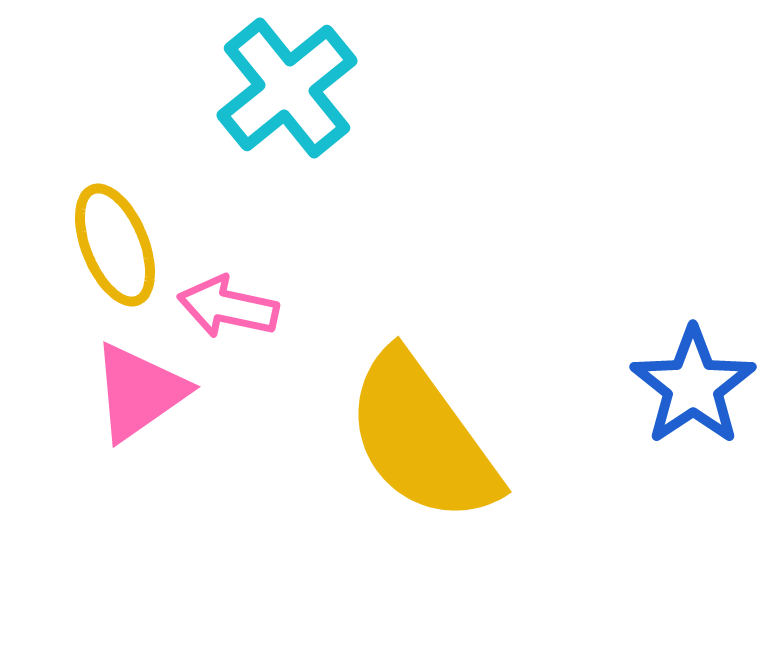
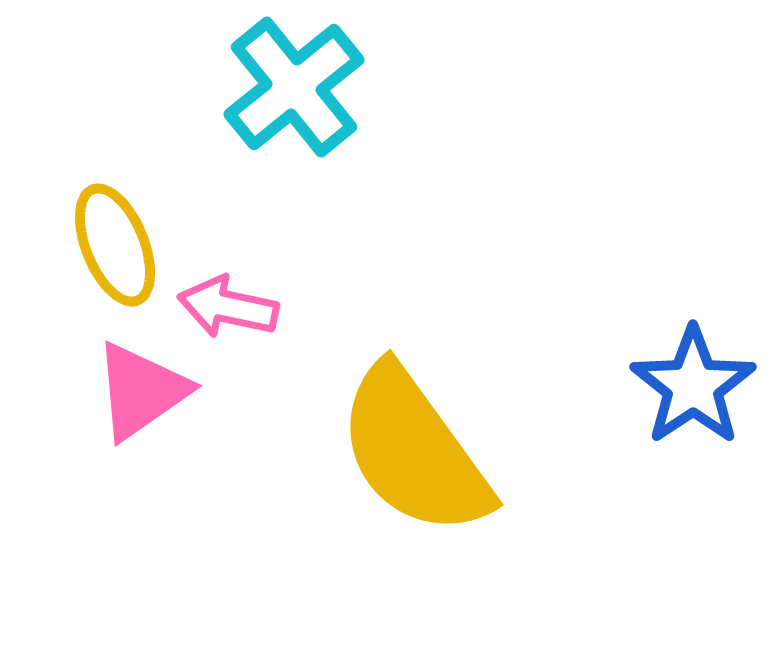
cyan cross: moved 7 px right, 1 px up
pink triangle: moved 2 px right, 1 px up
yellow semicircle: moved 8 px left, 13 px down
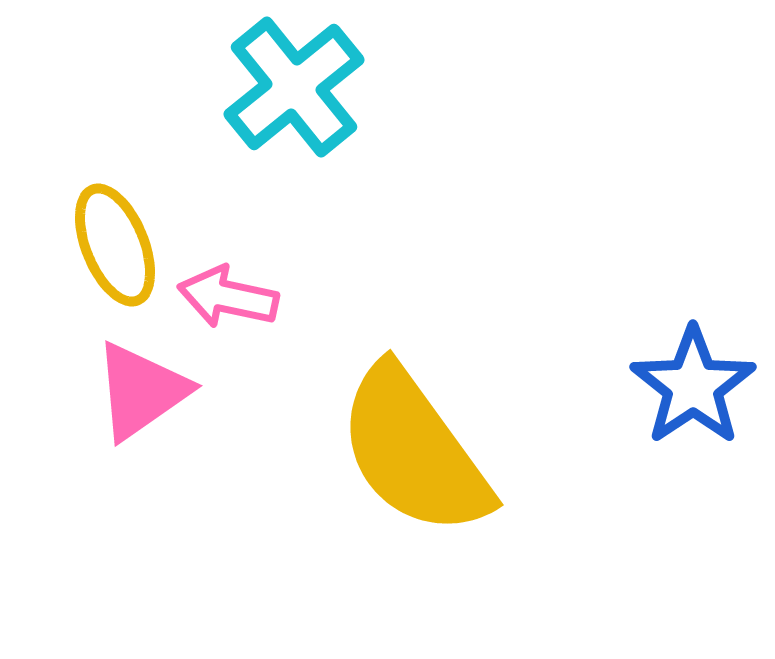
pink arrow: moved 10 px up
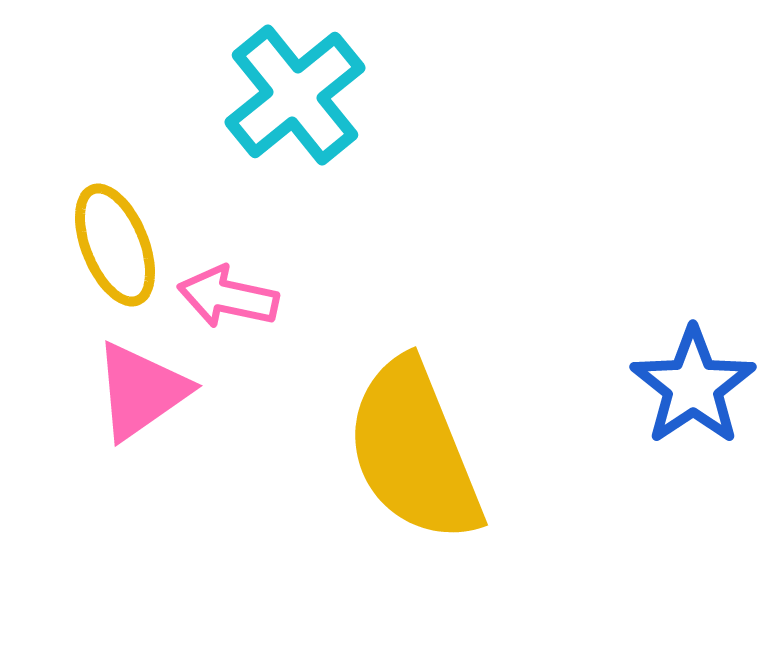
cyan cross: moved 1 px right, 8 px down
yellow semicircle: rotated 14 degrees clockwise
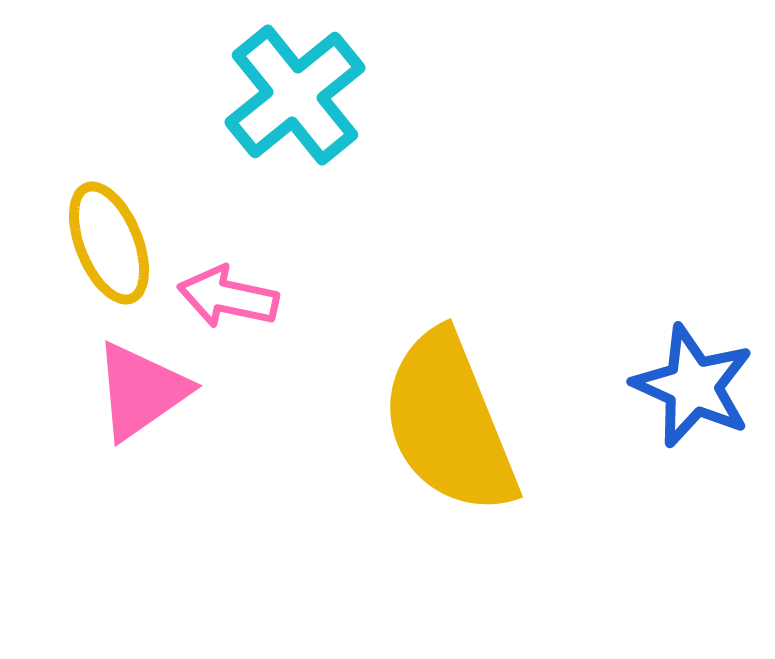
yellow ellipse: moved 6 px left, 2 px up
blue star: rotated 14 degrees counterclockwise
yellow semicircle: moved 35 px right, 28 px up
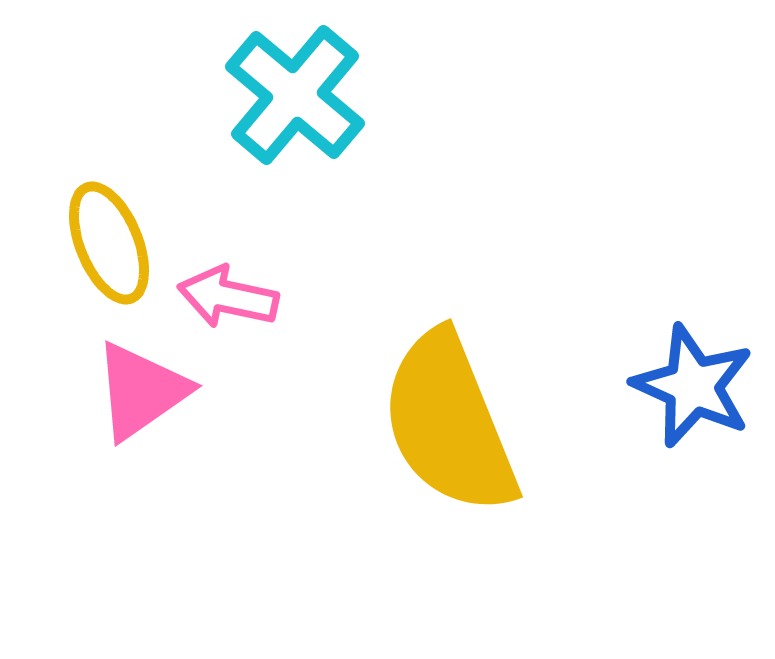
cyan cross: rotated 11 degrees counterclockwise
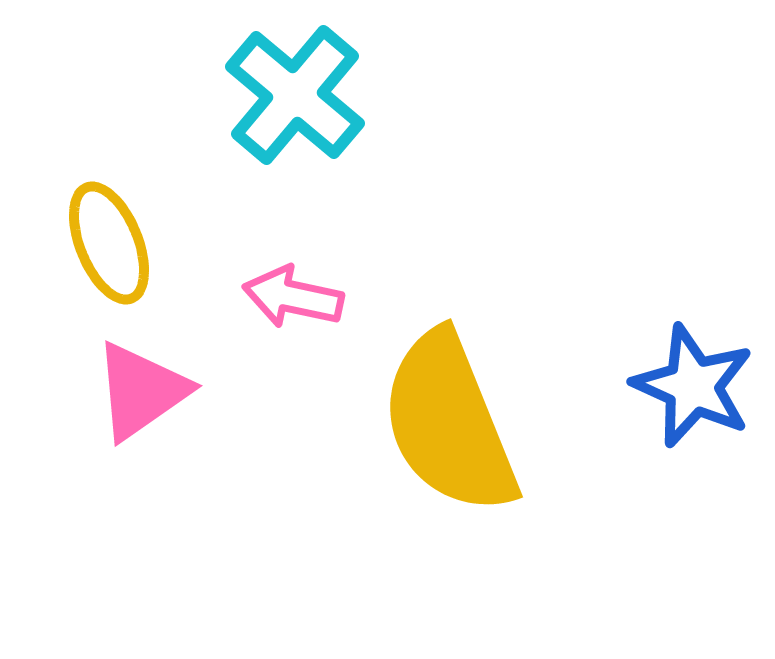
pink arrow: moved 65 px right
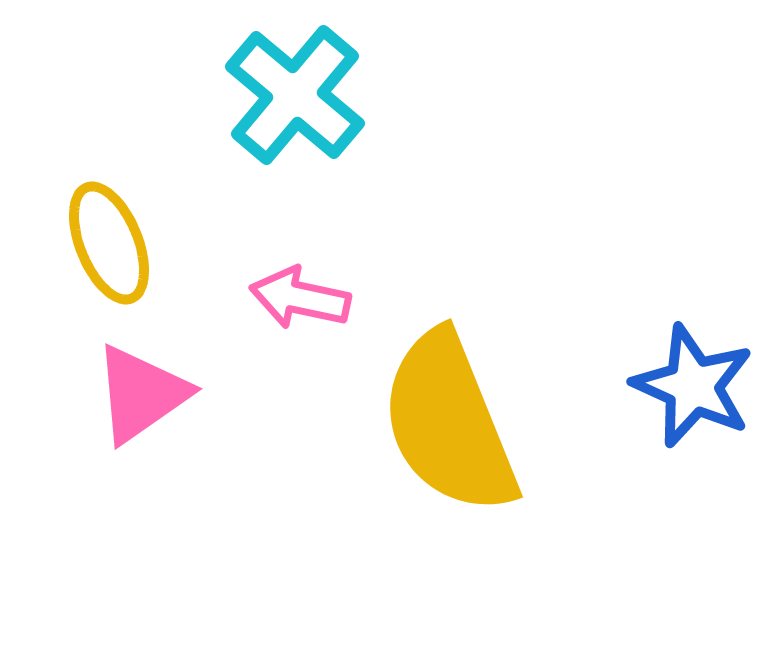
pink arrow: moved 7 px right, 1 px down
pink triangle: moved 3 px down
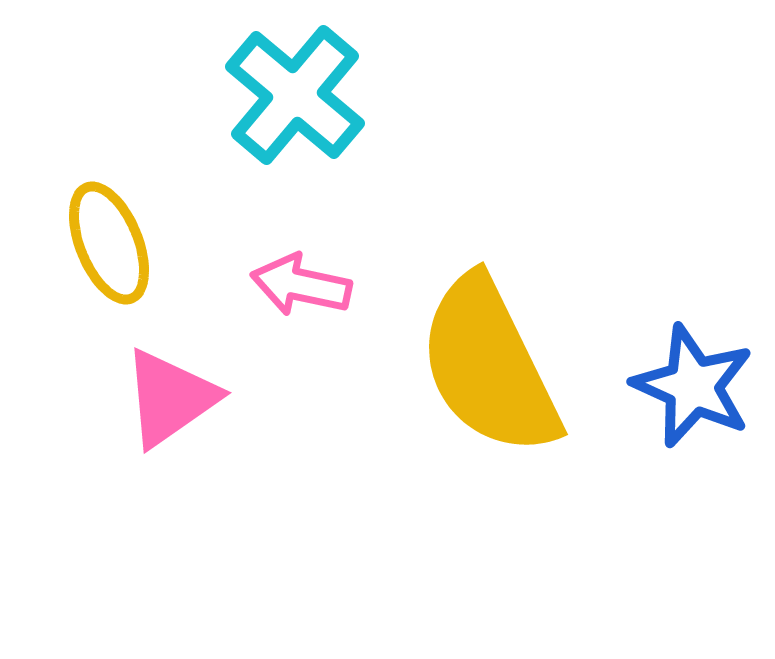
pink arrow: moved 1 px right, 13 px up
pink triangle: moved 29 px right, 4 px down
yellow semicircle: moved 40 px right, 57 px up; rotated 4 degrees counterclockwise
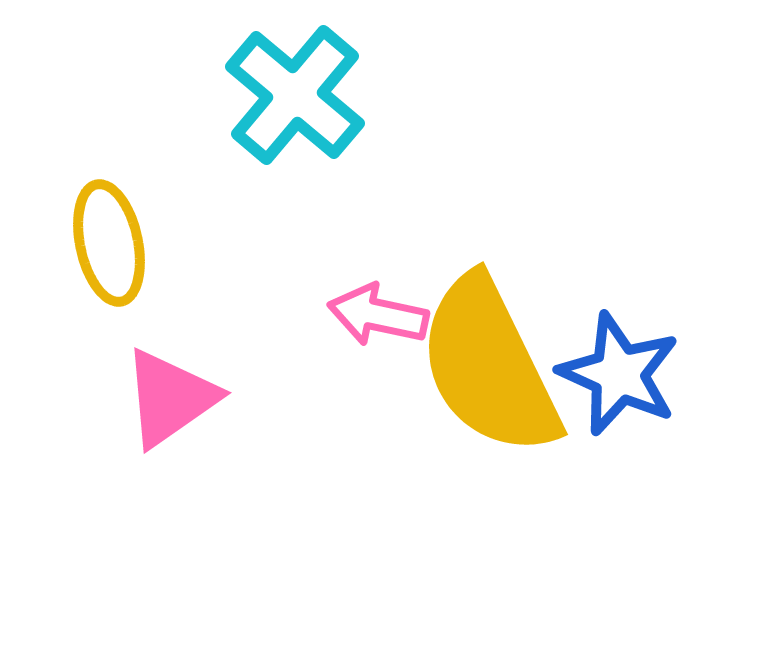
yellow ellipse: rotated 10 degrees clockwise
pink arrow: moved 77 px right, 30 px down
blue star: moved 74 px left, 12 px up
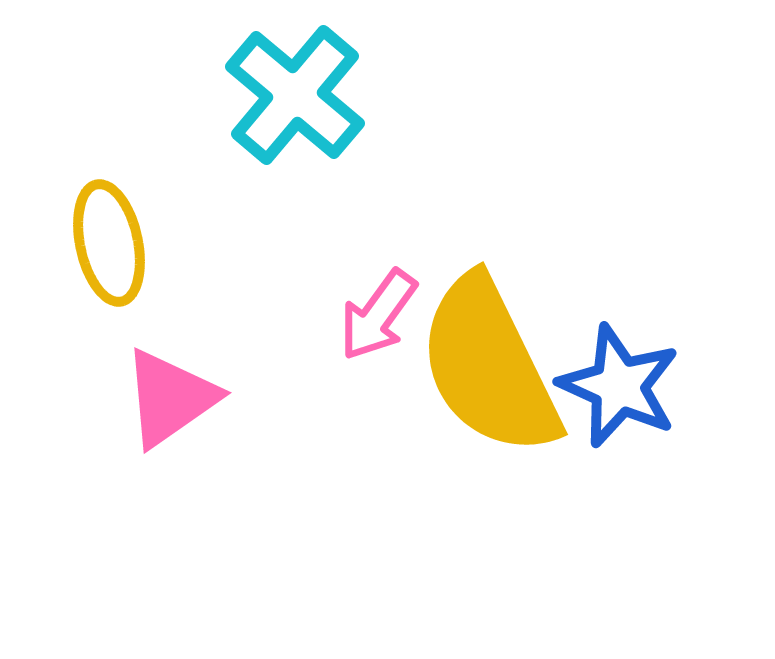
pink arrow: rotated 66 degrees counterclockwise
blue star: moved 12 px down
